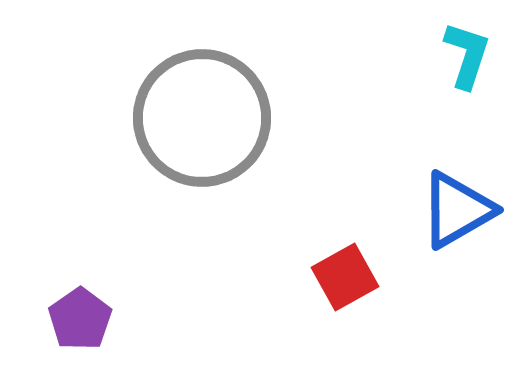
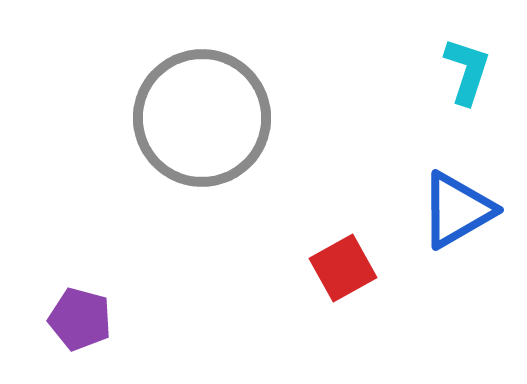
cyan L-shape: moved 16 px down
red square: moved 2 px left, 9 px up
purple pentagon: rotated 22 degrees counterclockwise
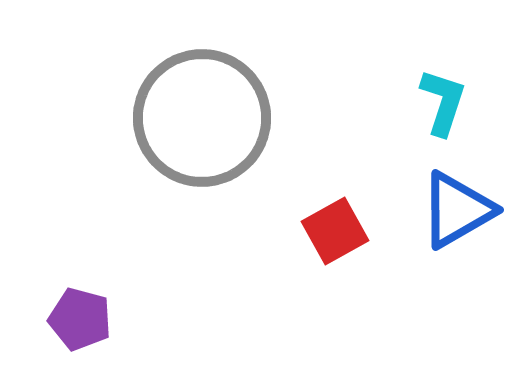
cyan L-shape: moved 24 px left, 31 px down
red square: moved 8 px left, 37 px up
